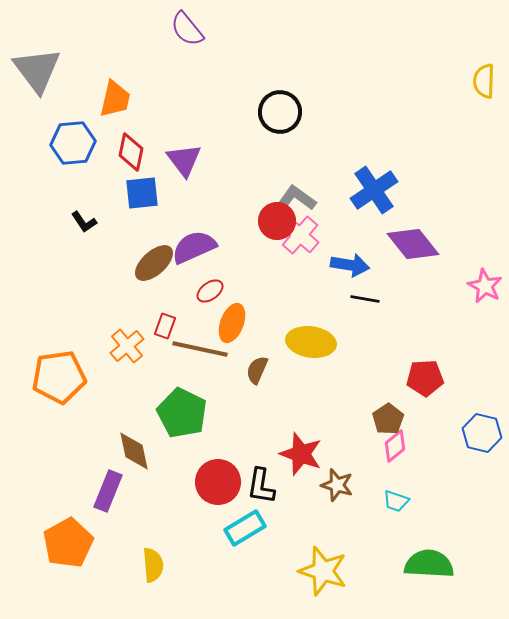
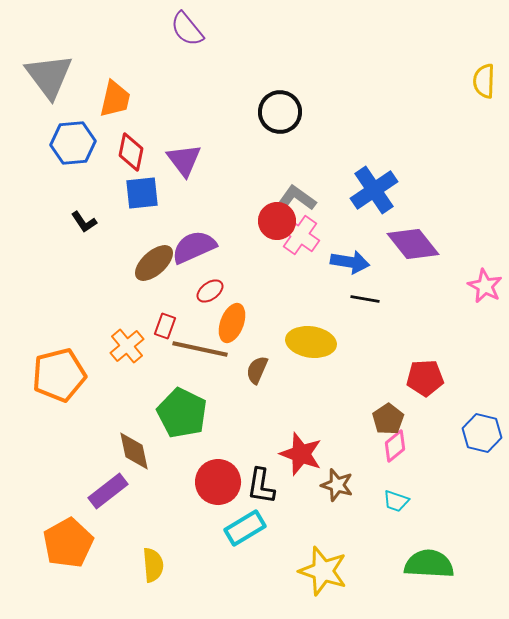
gray triangle at (37, 70): moved 12 px right, 6 px down
pink cross at (300, 235): rotated 6 degrees counterclockwise
blue arrow at (350, 265): moved 3 px up
orange pentagon at (59, 377): moved 2 px up; rotated 6 degrees counterclockwise
purple rectangle at (108, 491): rotated 30 degrees clockwise
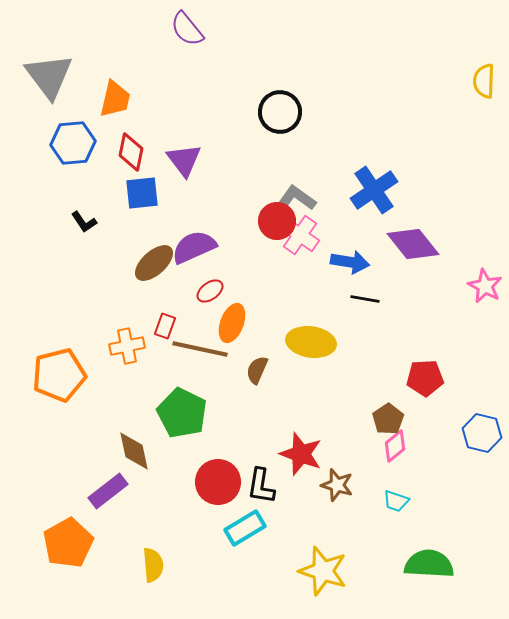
orange cross at (127, 346): rotated 28 degrees clockwise
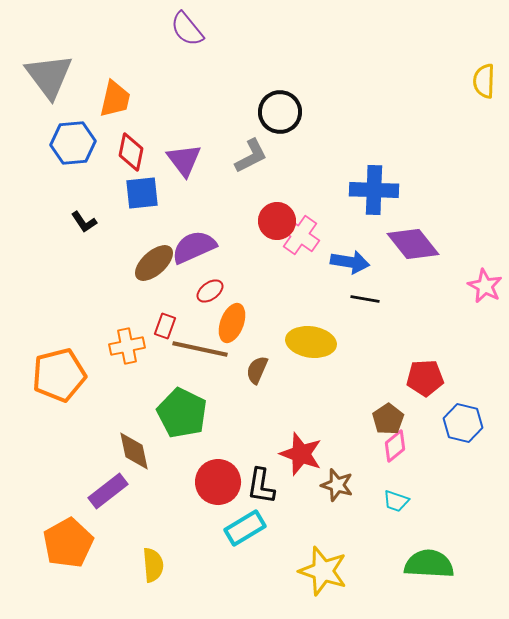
blue cross at (374, 190): rotated 36 degrees clockwise
gray L-shape at (297, 198): moved 46 px left, 42 px up; rotated 117 degrees clockwise
blue hexagon at (482, 433): moved 19 px left, 10 px up
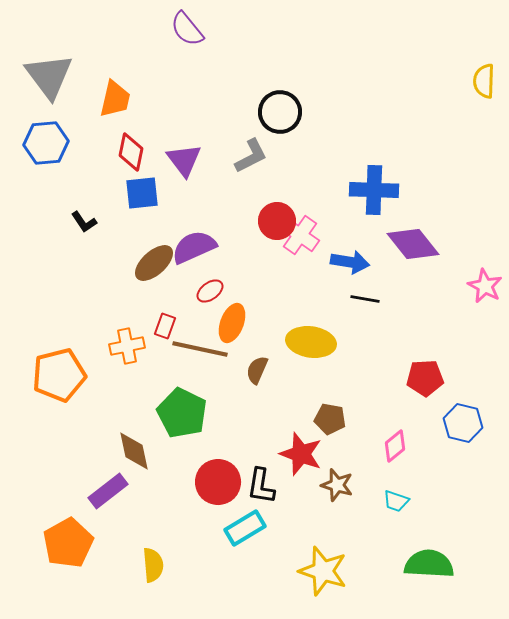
blue hexagon at (73, 143): moved 27 px left
brown pentagon at (388, 419): moved 58 px left; rotated 28 degrees counterclockwise
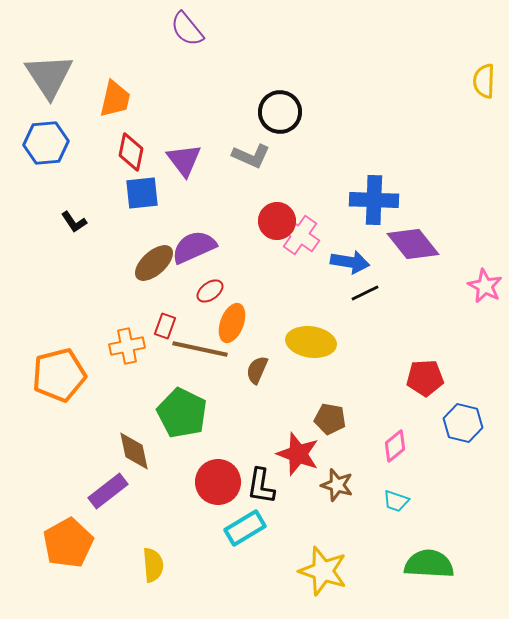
gray triangle at (49, 76): rotated 4 degrees clockwise
gray L-shape at (251, 156): rotated 51 degrees clockwise
blue cross at (374, 190): moved 10 px down
black L-shape at (84, 222): moved 10 px left
black line at (365, 299): moved 6 px up; rotated 36 degrees counterclockwise
red star at (301, 454): moved 3 px left
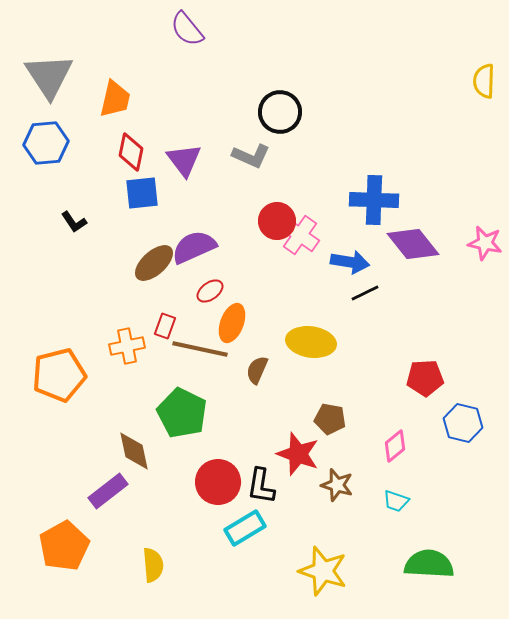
pink star at (485, 286): moved 43 px up; rotated 16 degrees counterclockwise
orange pentagon at (68, 543): moved 4 px left, 3 px down
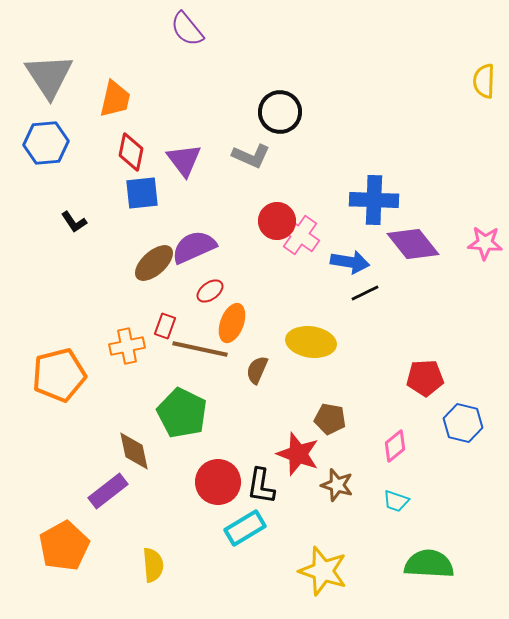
pink star at (485, 243): rotated 8 degrees counterclockwise
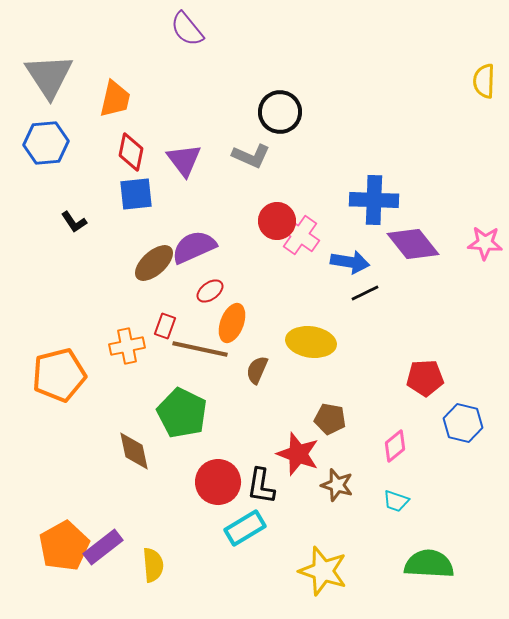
blue square at (142, 193): moved 6 px left, 1 px down
purple rectangle at (108, 491): moved 5 px left, 56 px down
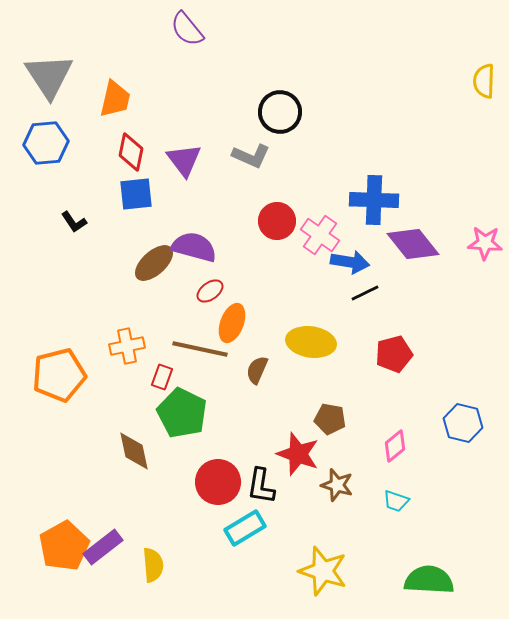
pink cross at (300, 235): moved 20 px right
purple semicircle at (194, 247): rotated 39 degrees clockwise
red rectangle at (165, 326): moved 3 px left, 51 px down
red pentagon at (425, 378): moved 31 px left, 24 px up; rotated 12 degrees counterclockwise
green semicircle at (429, 564): moved 16 px down
